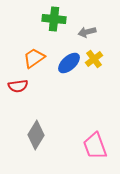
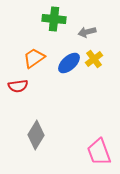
pink trapezoid: moved 4 px right, 6 px down
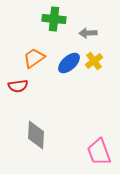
gray arrow: moved 1 px right, 1 px down; rotated 12 degrees clockwise
yellow cross: moved 2 px down
gray diamond: rotated 28 degrees counterclockwise
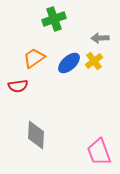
green cross: rotated 25 degrees counterclockwise
gray arrow: moved 12 px right, 5 px down
